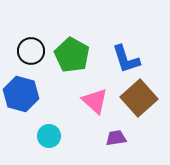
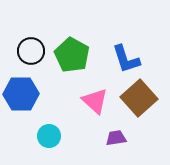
blue hexagon: rotated 16 degrees counterclockwise
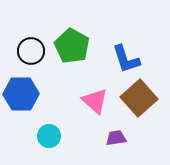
green pentagon: moved 9 px up
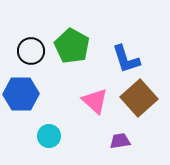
purple trapezoid: moved 4 px right, 3 px down
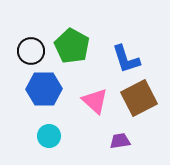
blue hexagon: moved 23 px right, 5 px up
brown square: rotated 15 degrees clockwise
